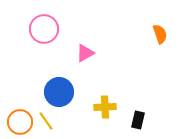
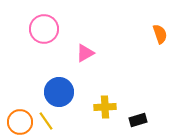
black rectangle: rotated 60 degrees clockwise
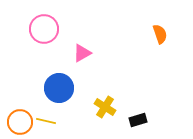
pink triangle: moved 3 px left
blue circle: moved 4 px up
yellow cross: rotated 35 degrees clockwise
yellow line: rotated 42 degrees counterclockwise
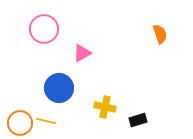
yellow cross: rotated 20 degrees counterclockwise
orange circle: moved 1 px down
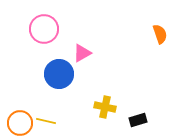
blue circle: moved 14 px up
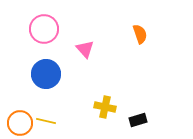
orange semicircle: moved 20 px left
pink triangle: moved 3 px right, 4 px up; rotated 42 degrees counterclockwise
blue circle: moved 13 px left
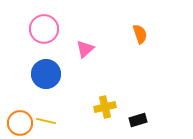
pink triangle: rotated 30 degrees clockwise
yellow cross: rotated 25 degrees counterclockwise
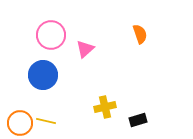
pink circle: moved 7 px right, 6 px down
blue circle: moved 3 px left, 1 px down
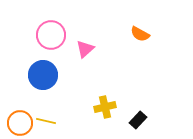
orange semicircle: rotated 138 degrees clockwise
black rectangle: rotated 30 degrees counterclockwise
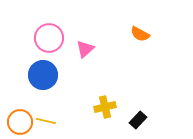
pink circle: moved 2 px left, 3 px down
orange circle: moved 1 px up
